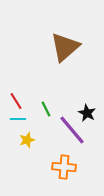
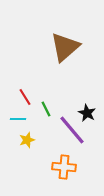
red line: moved 9 px right, 4 px up
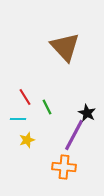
brown triangle: rotated 32 degrees counterclockwise
green line: moved 1 px right, 2 px up
purple line: moved 2 px right, 5 px down; rotated 68 degrees clockwise
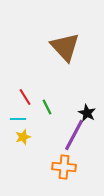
yellow star: moved 4 px left, 3 px up
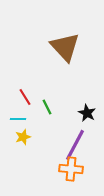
purple line: moved 1 px right, 10 px down
orange cross: moved 7 px right, 2 px down
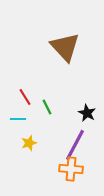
yellow star: moved 6 px right, 6 px down
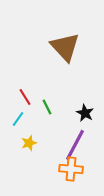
black star: moved 2 px left
cyan line: rotated 56 degrees counterclockwise
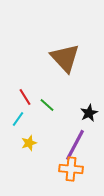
brown triangle: moved 11 px down
green line: moved 2 px up; rotated 21 degrees counterclockwise
black star: moved 4 px right; rotated 18 degrees clockwise
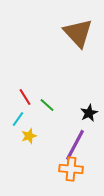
brown triangle: moved 13 px right, 25 px up
yellow star: moved 7 px up
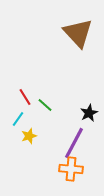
green line: moved 2 px left
purple line: moved 1 px left, 2 px up
